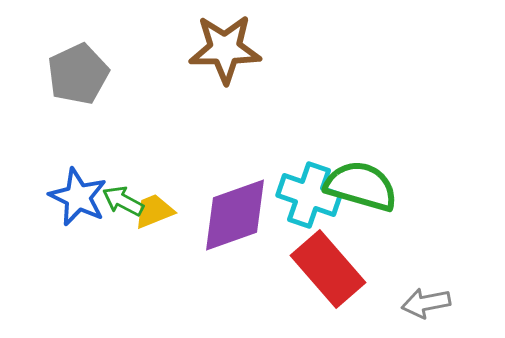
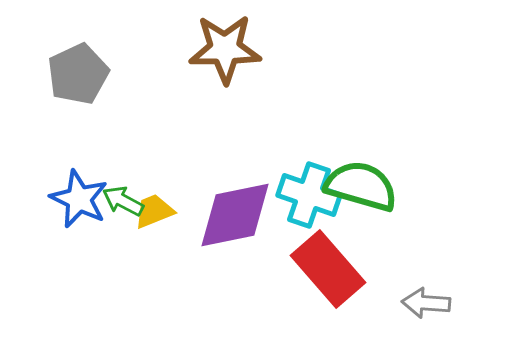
blue star: moved 1 px right, 2 px down
purple diamond: rotated 8 degrees clockwise
gray arrow: rotated 15 degrees clockwise
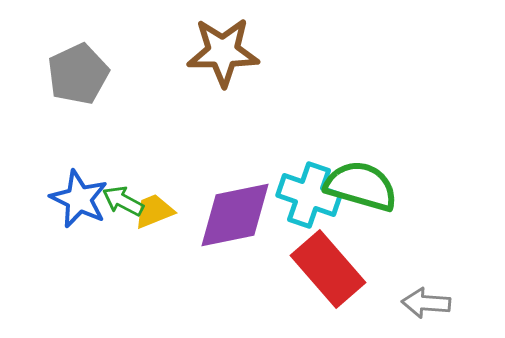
brown star: moved 2 px left, 3 px down
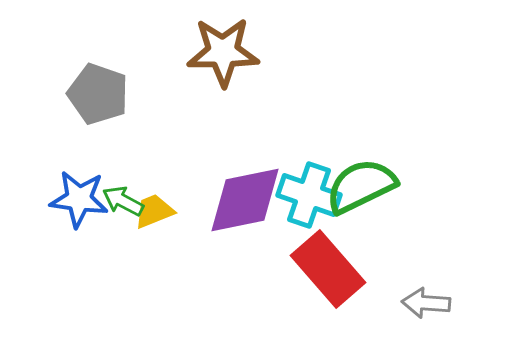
gray pentagon: moved 20 px right, 20 px down; rotated 28 degrees counterclockwise
green semicircle: rotated 42 degrees counterclockwise
blue star: rotated 18 degrees counterclockwise
purple diamond: moved 10 px right, 15 px up
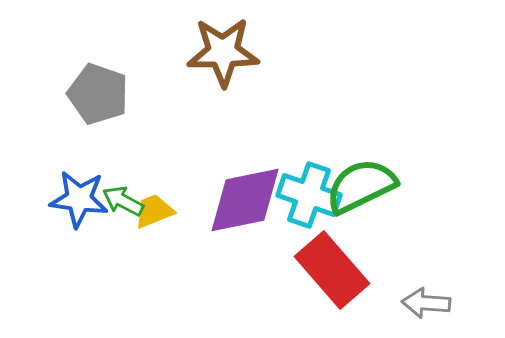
red rectangle: moved 4 px right, 1 px down
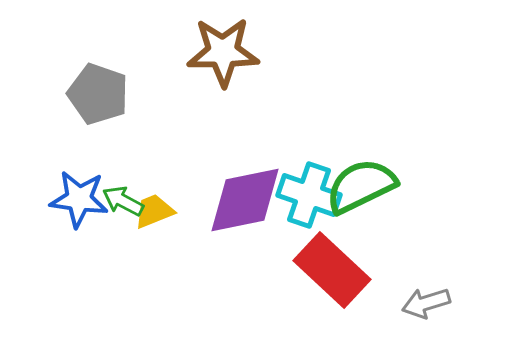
red rectangle: rotated 6 degrees counterclockwise
gray arrow: rotated 21 degrees counterclockwise
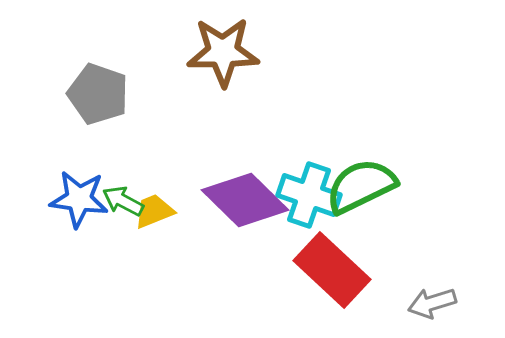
purple diamond: rotated 56 degrees clockwise
gray arrow: moved 6 px right
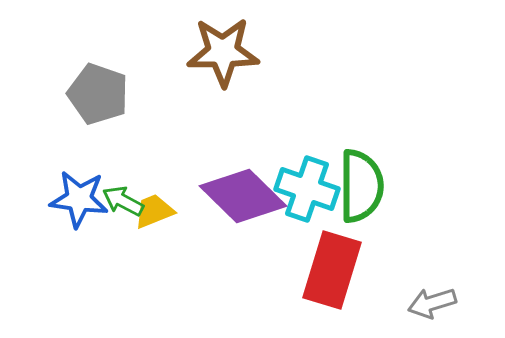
green semicircle: rotated 116 degrees clockwise
cyan cross: moved 2 px left, 6 px up
purple diamond: moved 2 px left, 4 px up
red rectangle: rotated 64 degrees clockwise
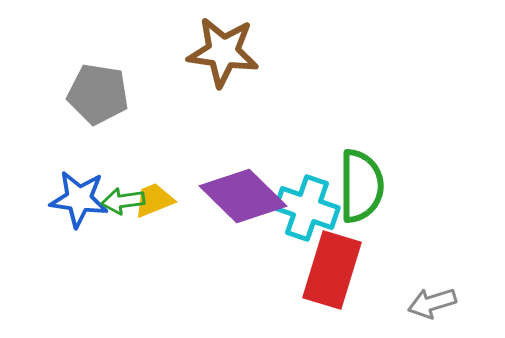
brown star: rotated 8 degrees clockwise
gray pentagon: rotated 10 degrees counterclockwise
cyan cross: moved 19 px down
green arrow: rotated 36 degrees counterclockwise
yellow trapezoid: moved 11 px up
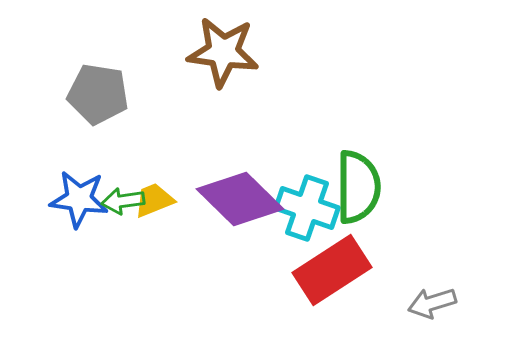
green semicircle: moved 3 px left, 1 px down
purple diamond: moved 3 px left, 3 px down
red rectangle: rotated 40 degrees clockwise
